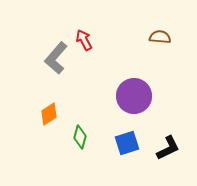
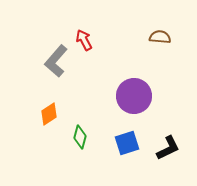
gray L-shape: moved 3 px down
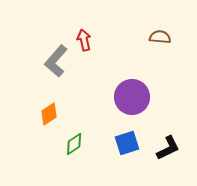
red arrow: rotated 15 degrees clockwise
purple circle: moved 2 px left, 1 px down
green diamond: moved 6 px left, 7 px down; rotated 40 degrees clockwise
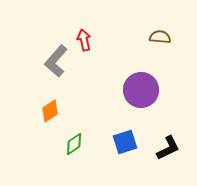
purple circle: moved 9 px right, 7 px up
orange diamond: moved 1 px right, 3 px up
blue square: moved 2 px left, 1 px up
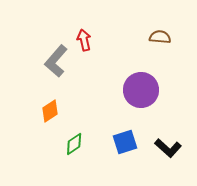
black L-shape: rotated 68 degrees clockwise
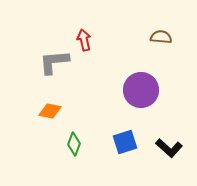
brown semicircle: moved 1 px right
gray L-shape: moved 2 px left, 1 px down; rotated 44 degrees clockwise
orange diamond: rotated 45 degrees clockwise
green diamond: rotated 35 degrees counterclockwise
black L-shape: moved 1 px right
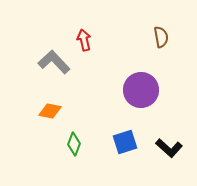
brown semicircle: rotated 75 degrees clockwise
gray L-shape: rotated 52 degrees clockwise
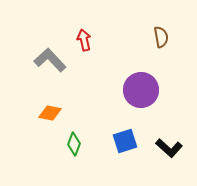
gray L-shape: moved 4 px left, 2 px up
orange diamond: moved 2 px down
blue square: moved 1 px up
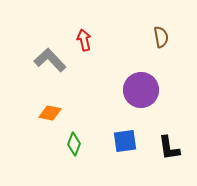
blue square: rotated 10 degrees clockwise
black L-shape: rotated 40 degrees clockwise
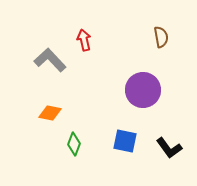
purple circle: moved 2 px right
blue square: rotated 20 degrees clockwise
black L-shape: rotated 28 degrees counterclockwise
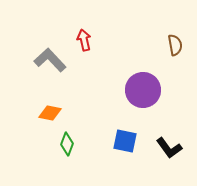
brown semicircle: moved 14 px right, 8 px down
green diamond: moved 7 px left
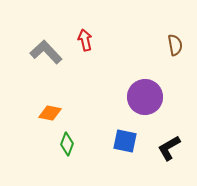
red arrow: moved 1 px right
gray L-shape: moved 4 px left, 8 px up
purple circle: moved 2 px right, 7 px down
black L-shape: rotated 96 degrees clockwise
